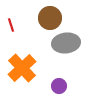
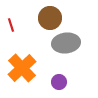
purple circle: moved 4 px up
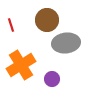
brown circle: moved 3 px left, 2 px down
orange cross: moved 1 px left, 3 px up; rotated 12 degrees clockwise
purple circle: moved 7 px left, 3 px up
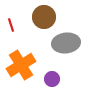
brown circle: moved 3 px left, 3 px up
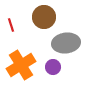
purple circle: moved 1 px right, 12 px up
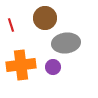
brown circle: moved 1 px right, 1 px down
orange cross: rotated 24 degrees clockwise
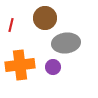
red line: rotated 32 degrees clockwise
orange cross: moved 1 px left
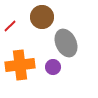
brown circle: moved 3 px left, 1 px up
red line: moved 1 px left, 1 px down; rotated 32 degrees clockwise
gray ellipse: rotated 72 degrees clockwise
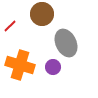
brown circle: moved 3 px up
orange cross: rotated 24 degrees clockwise
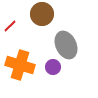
gray ellipse: moved 2 px down
